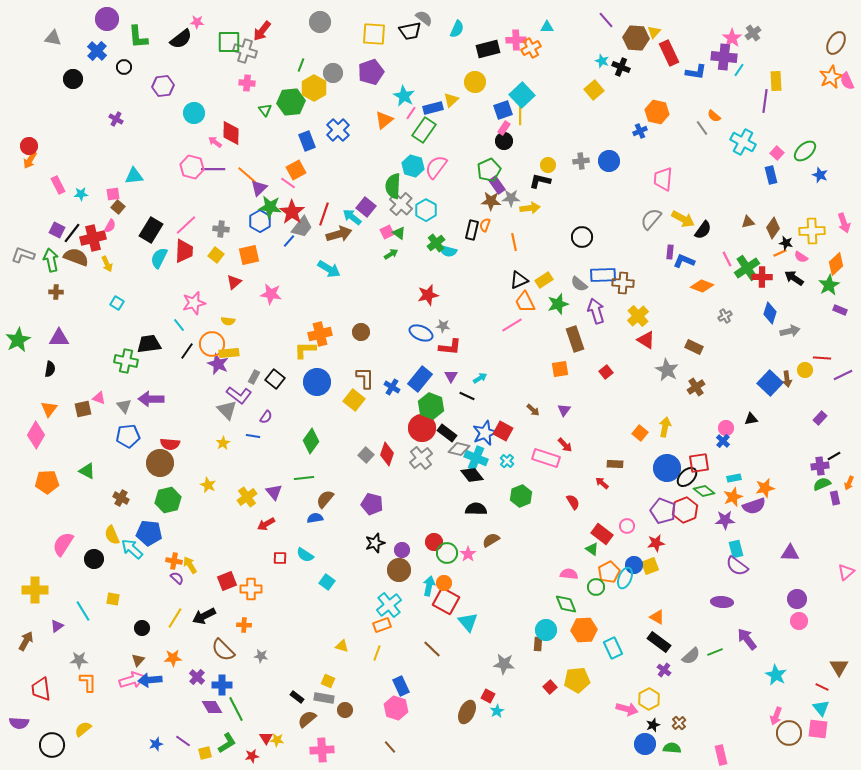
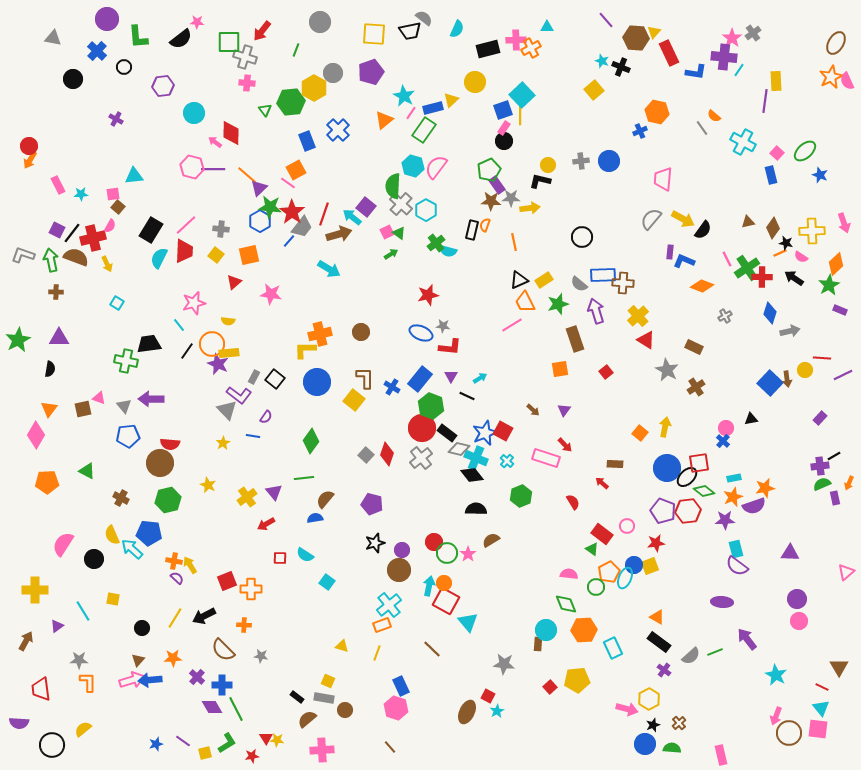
gray cross at (245, 51): moved 6 px down
green line at (301, 65): moved 5 px left, 15 px up
red hexagon at (685, 510): moved 3 px right, 1 px down; rotated 15 degrees clockwise
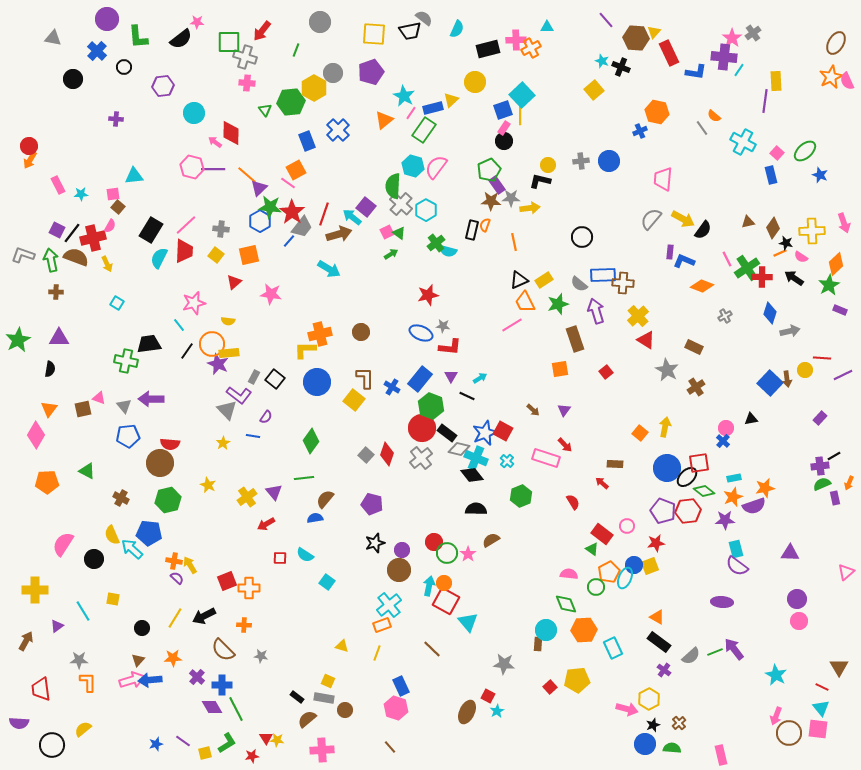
purple cross at (116, 119): rotated 24 degrees counterclockwise
orange cross at (251, 589): moved 2 px left, 1 px up
purple arrow at (747, 639): moved 13 px left, 10 px down
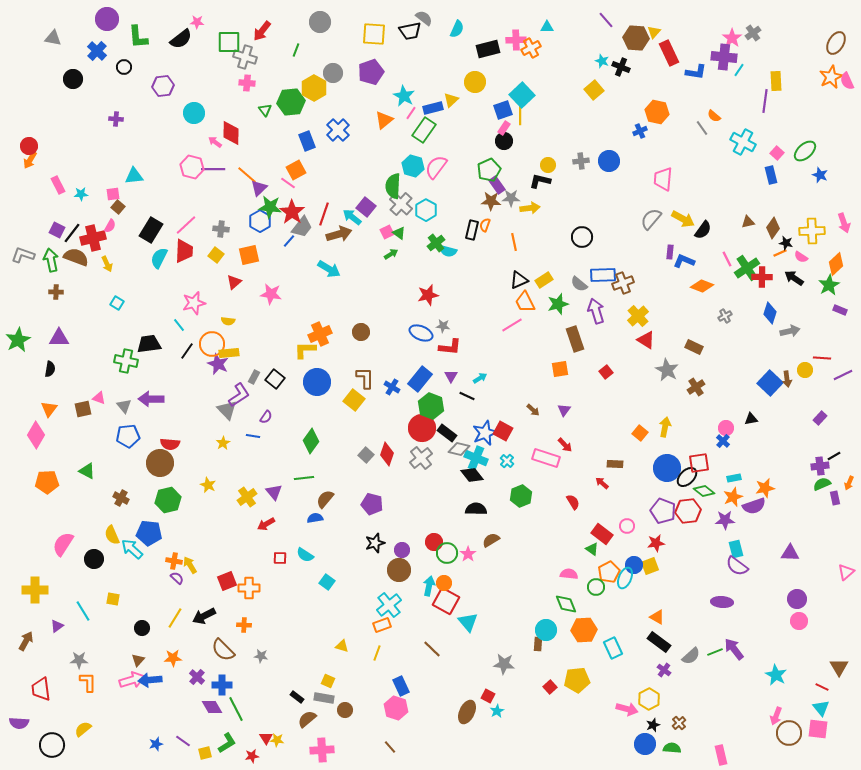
brown cross at (623, 283): rotated 25 degrees counterclockwise
orange cross at (320, 334): rotated 10 degrees counterclockwise
purple L-shape at (239, 395): rotated 70 degrees counterclockwise
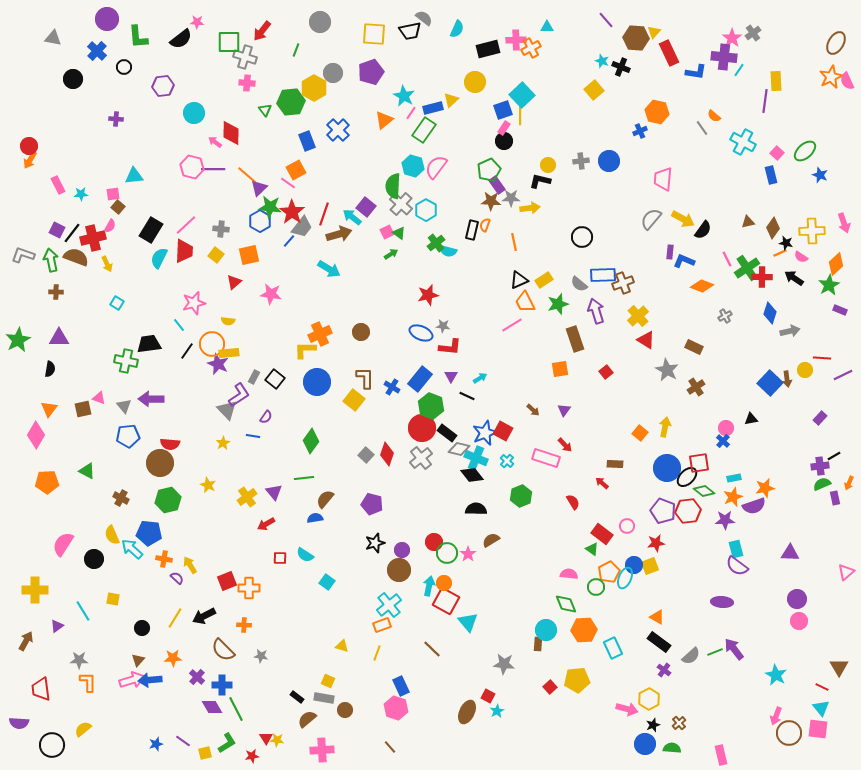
orange cross at (174, 561): moved 10 px left, 2 px up
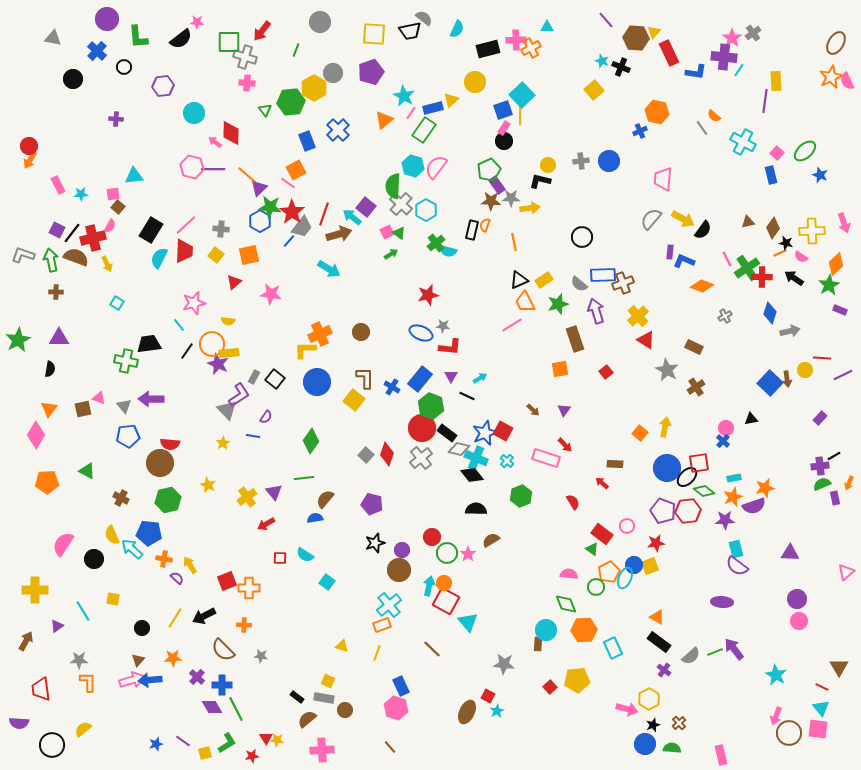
red circle at (434, 542): moved 2 px left, 5 px up
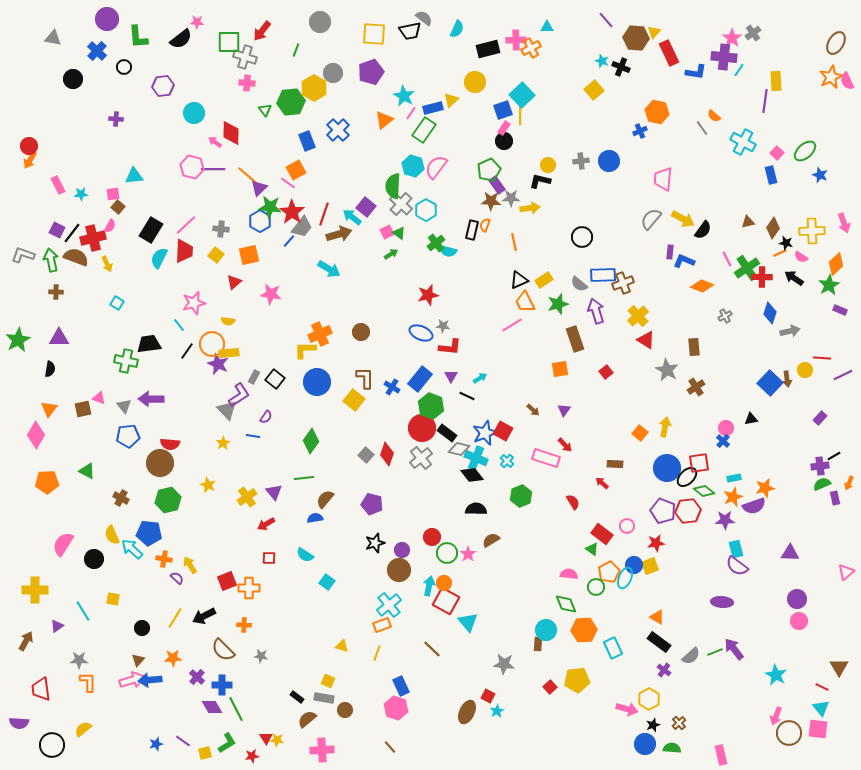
brown rectangle at (694, 347): rotated 60 degrees clockwise
red square at (280, 558): moved 11 px left
